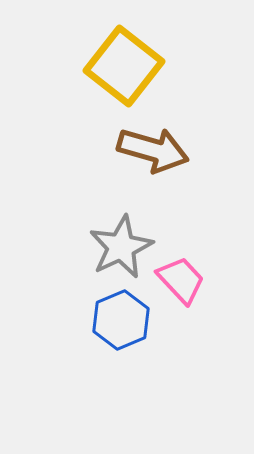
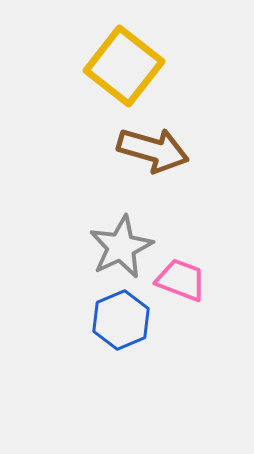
pink trapezoid: rotated 26 degrees counterclockwise
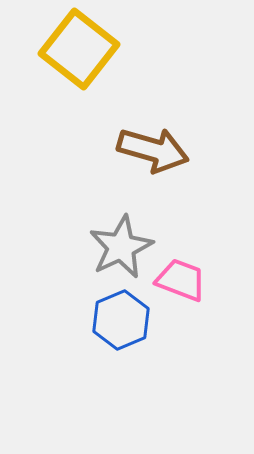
yellow square: moved 45 px left, 17 px up
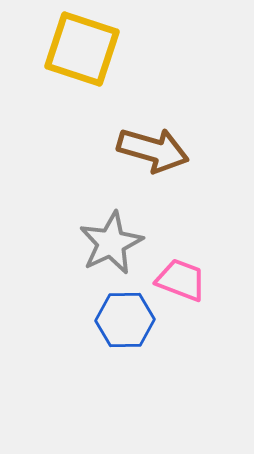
yellow square: moved 3 px right; rotated 20 degrees counterclockwise
gray star: moved 10 px left, 4 px up
blue hexagon: moved 4 px right; rotated 22 degrees clockwise
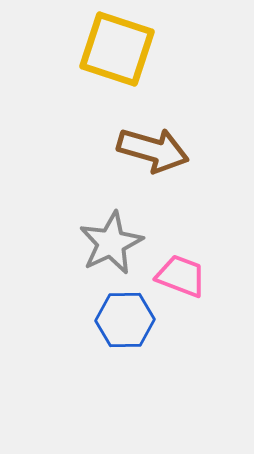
yellow square: moved 35 px right
pink trapezoid: moved 4 px up
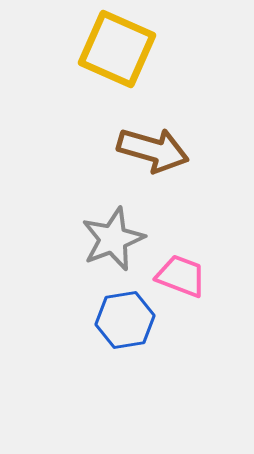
yellow square: rotated 6 degrees clockwise
gray star: moved 2 px right, 4 px up; rotated 4 degrees clockwise
blue hexagon: rotated 8 degrees counterclockwise
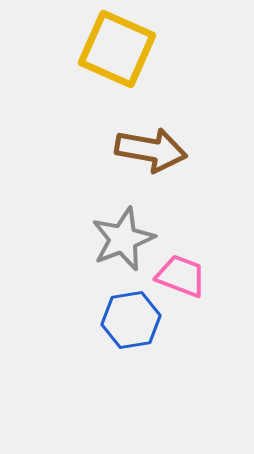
brown arrow: moved 2 px left; rotated 6 degrees counterclockwise
gray star: moved 10 px right
blue hexagon: moved 6 px right
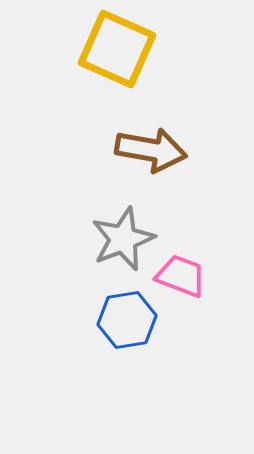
blue hexagon: moved 4 px left
